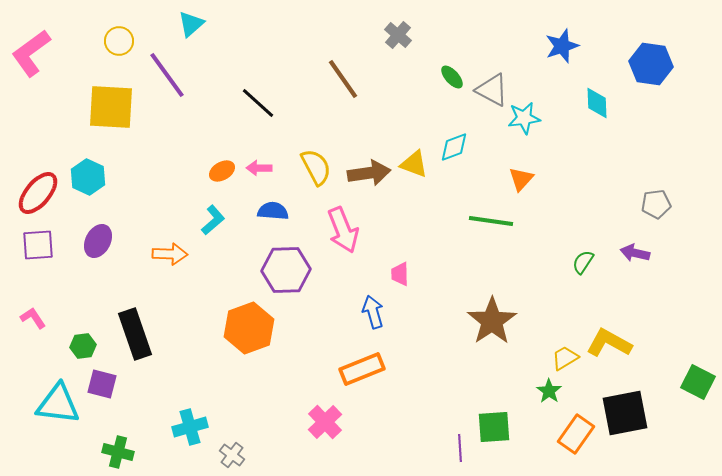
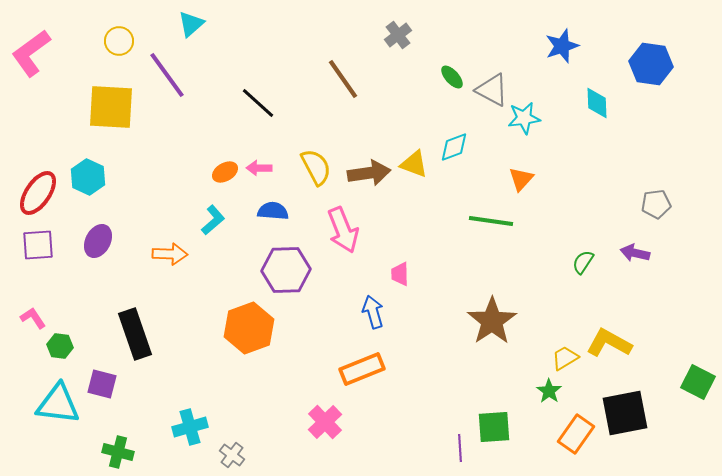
gray cross at (398, 35): rotated 12 degrees clockwise
orange ellipse at (222, 171): moved 3 px right, 1 px down
red ellipse at (38, 193): rotated 6 degrees counterclockwise
green hexagon at (83, 346): moved 23 px left; rotated 15 degrees clockwise
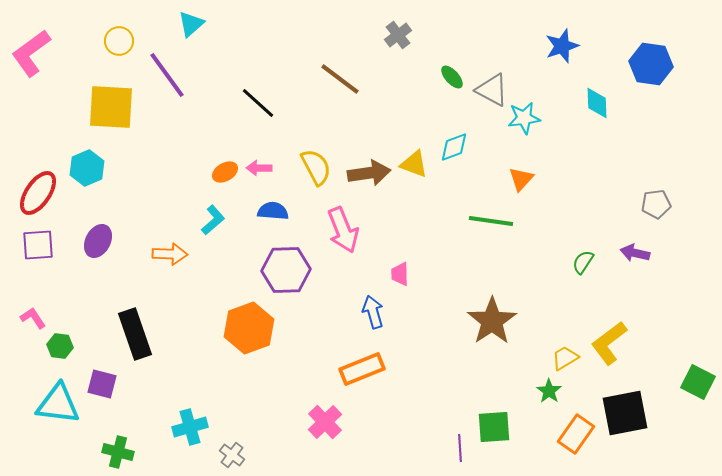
brown line at (343, 79): moved 3 px left; rotated 18 degrees counterclockwise
cyan hexagon at (88, 177): moved 1 px left, 9 px up; rotated 12 degrees clockwise
yellow L-shape at (609, 343): rotated 66 degrees counterclockwise
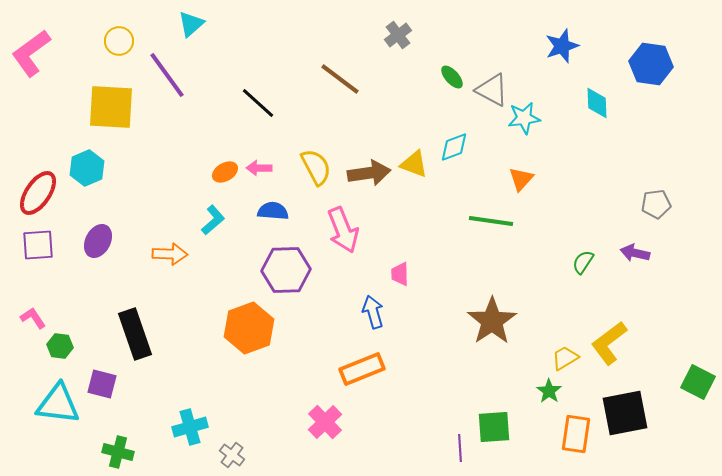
orange rectangle at (576, 434): rotated 27 degrees counterclockwise
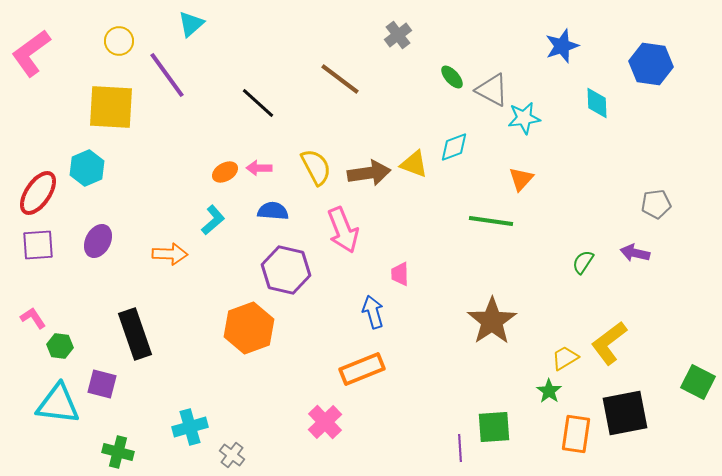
purple hexagon at (286, 270): rotated 15 degrees clockwise
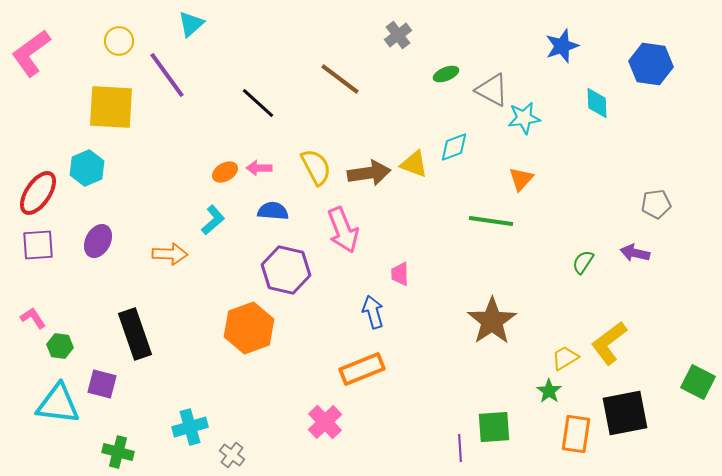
green ellipse at (452, 77): moved 6 px left, 3 px up; rotated 70 degrees counterclockwise
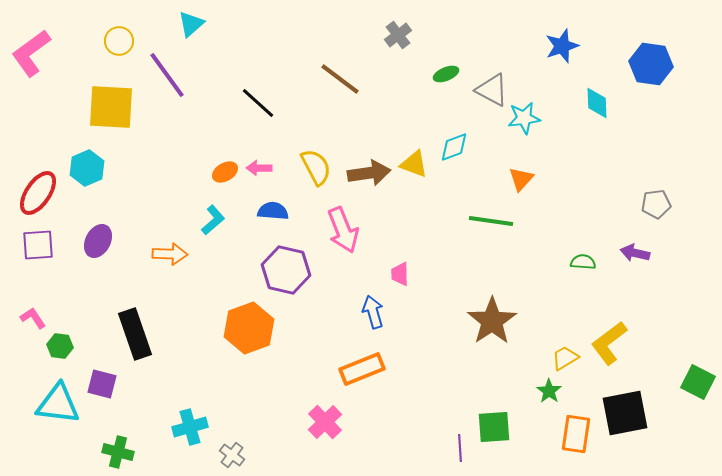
green semicircle at (583, 262): rotated 60 degrees clockwise
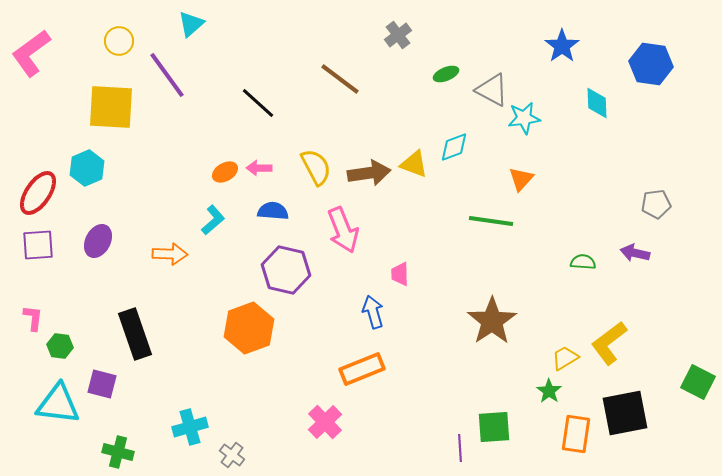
blue star at (562, 46): rotated 16 degrees counterclockwise
pink L-shape at (33, 318): rotated 40 degrees clockwise
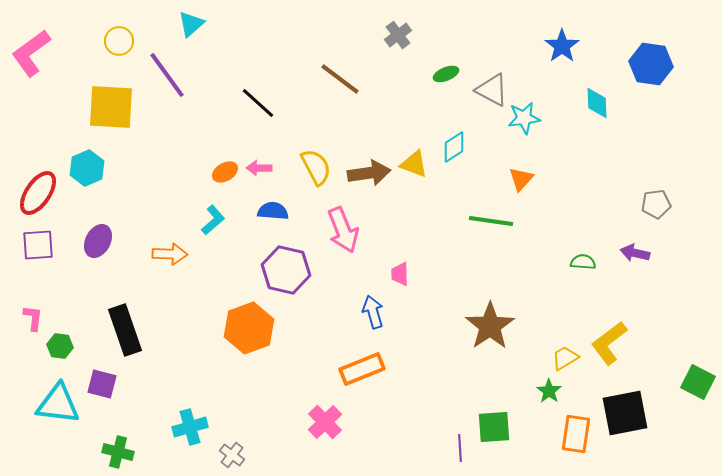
cyan diamond at (454, 147): rotated 12 degrees counterclockwise
brown star at (492, 321): moved 2 px left, 5 px down
black rectangle at (135, 334): moved 10 px left, 4 px up
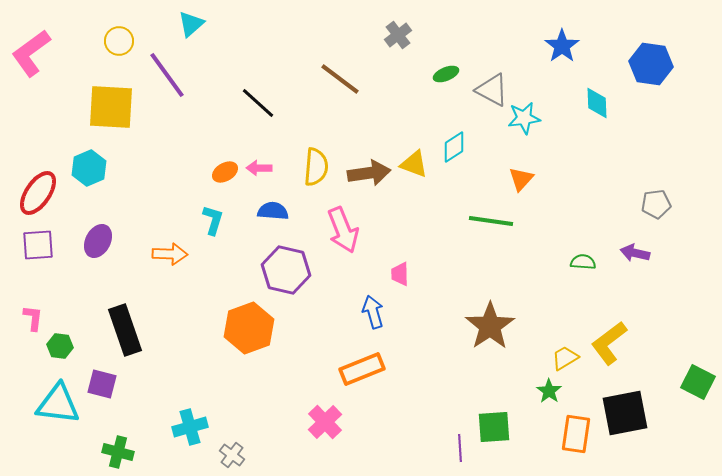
yellow semicircle at (316, 167): rotated 33 degrees clockwise
cyan hexagon at (87, 168): moved 2 px right
cyan L-shape at (213, 220): rotated 32 degrees counterclockwise
